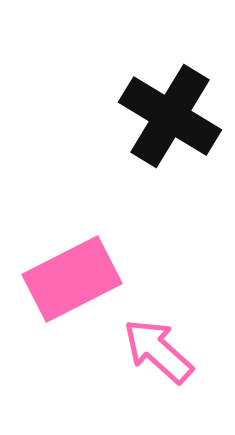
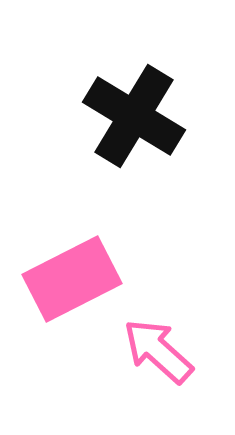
black cross: moved 36 px left
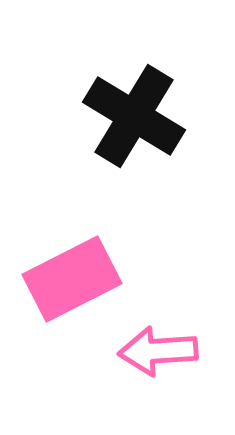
pink arrow: rotated 46 degrees counterclockwise
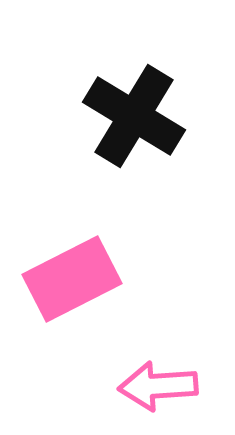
pink arrow: moved 35 px down
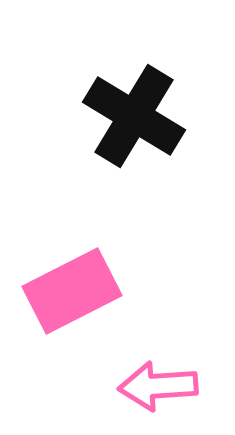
pink rectangle: moved 12 px down
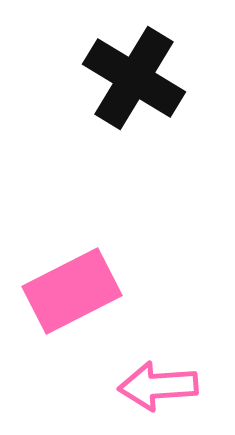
black cross: moved 38 px up
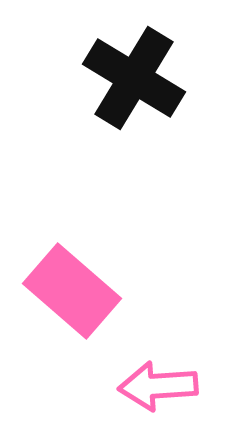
pink rectangle: rotated 68 degrees clockwise
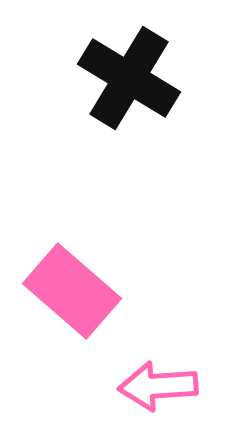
black cross: moved 5 px left
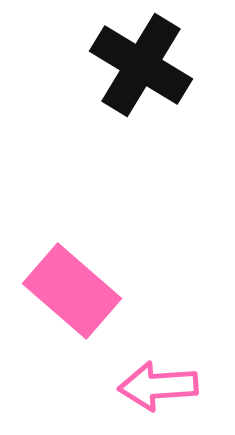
black cross: moved 12 px right, 13 px up
